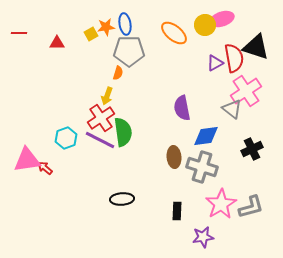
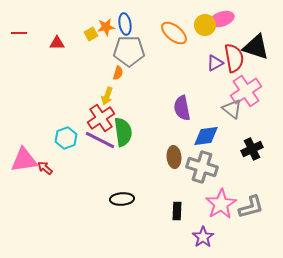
pink triangle: moved 3 px left
purple star: rotated 25 degrees counterclockwise
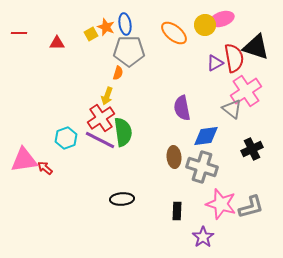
orange star: rotated 30 degrees clockwise
pink star: rotated 24 degrees counterclockwise
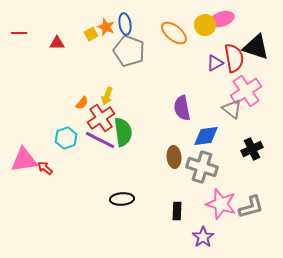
gray pentagon: rotated 20 degrees clockwise
orange semicircle: moved 36 px left, 30 px down; rotated 24 degrees clockwise
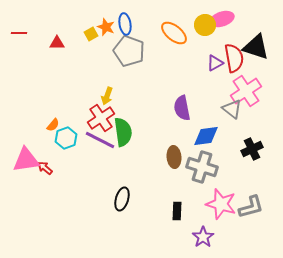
orange semicircle: moved 29 px left, 22 px down
pink triangle: moved 2 px right
black ellipse: rotated 70 degrees counterclockwise
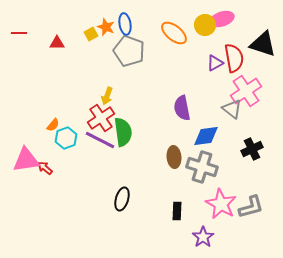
black triangle: moved 7 px right, 3 px up
pink star: rotated 12 degrees clockwise
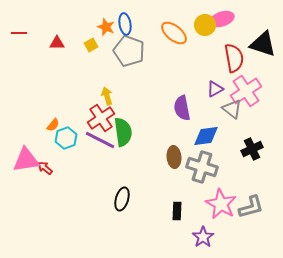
yellow square: moved 11 px down
purple triangle: moved 26 px down
yellow arrow: rotated 144 degrees clockwise
